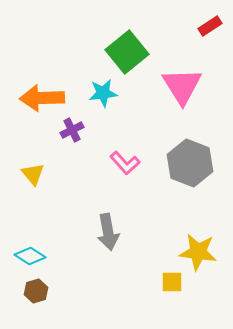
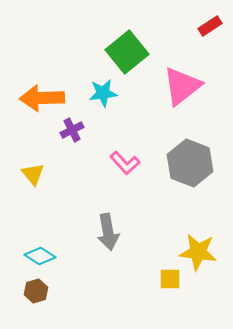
pink triangle: rotated 24 degrees clockwise
cyan diamond: moved 10 px right
yellow square: moved 2 px left, 3 px up
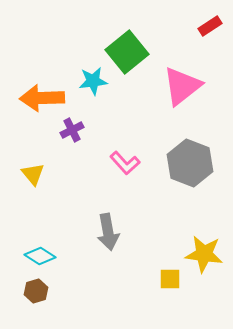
cyan star: moved 10 px left, 12 px up
yellow star: moved 6 px right, 2 px down
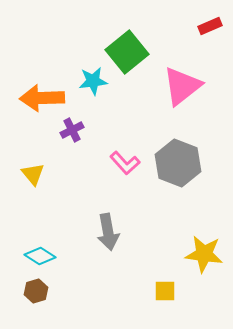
red rectangle: rotated 10 degrees clockwise
gray hexagon: moved 12 px left
yellow square: moved 5 px left, 12 px down
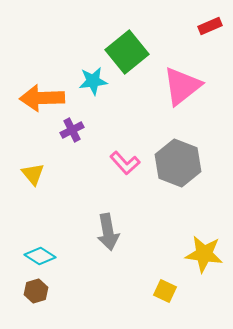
yellow square: rotated 25 degrees clockwise
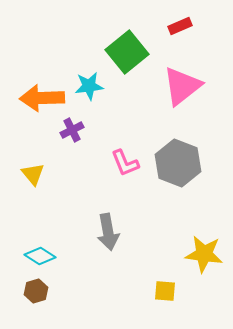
red rectangle: moved 30 px left
cyan star: moved 4 px left, 5 px down
pink L-shape: rotated 20 degrees clockwise
yellow square: rotated 20 degrees counterclockwise
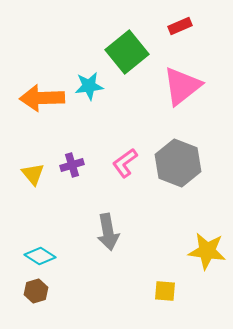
purple cross: moved 35 px down; rotated 10 degrees clockwise
pink L-shape: rotated 76 degrees clockwise
yellow star: moved 3 px right, 3 px up
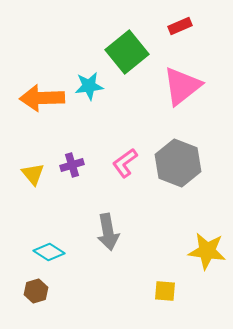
cyan diamond: moved 9 px right, 4 px up
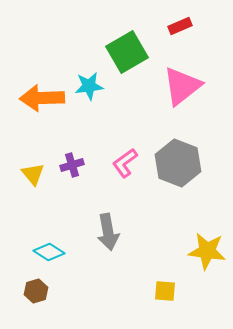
green square: rotated 9 degrees clockwise
